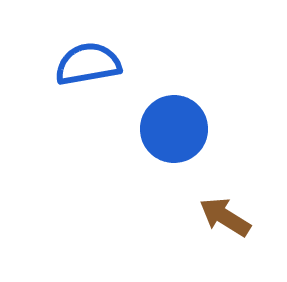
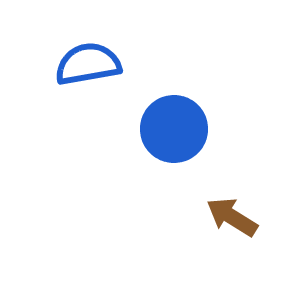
brown arrow: moved 7 px right
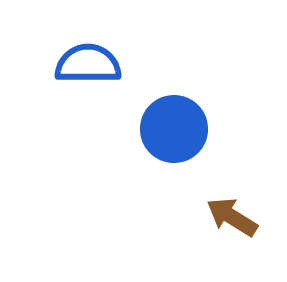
blue semicircle: rotated 10 degrees clockwise
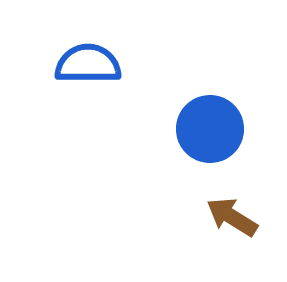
blue circle: moved 36 px right
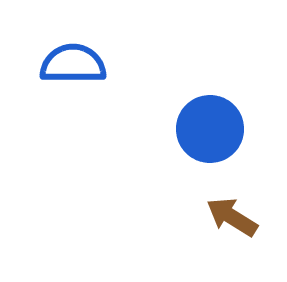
blue semicircle: moved 15 px left
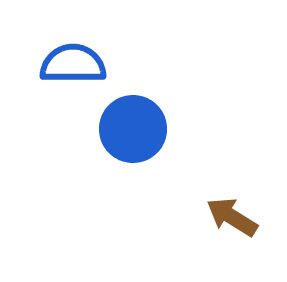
blue circle: moved 77 px left
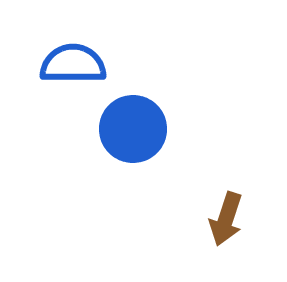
brown arrow: moved 6 px left, 2 px down; rotated 104 degrees counterclockwise
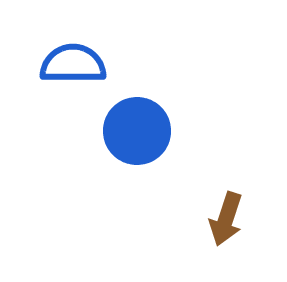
blue circle: moved 4 px right, 2 px down
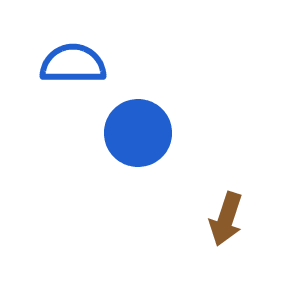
blue circle: moved 1 px right, 2 px down
